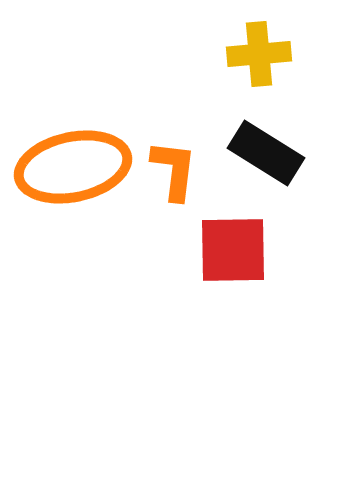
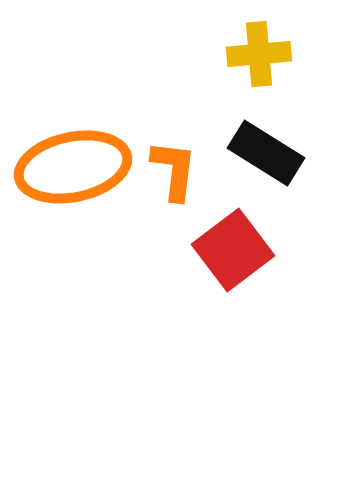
red square: rotated 36 degrees counterclockwise
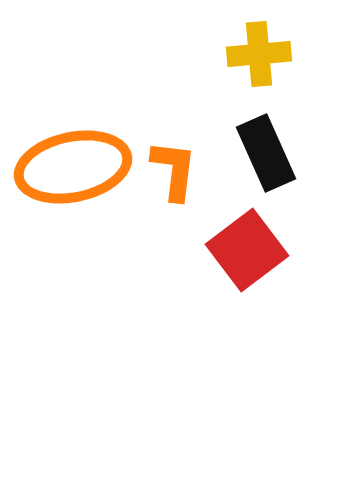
black rectangle: rotated 34 degrees clockwise
red square: moved 14 px right
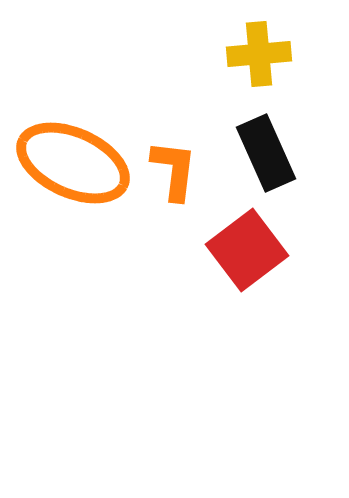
orange ellipse: moved 4 px up; rotated 36 degrees clockwise
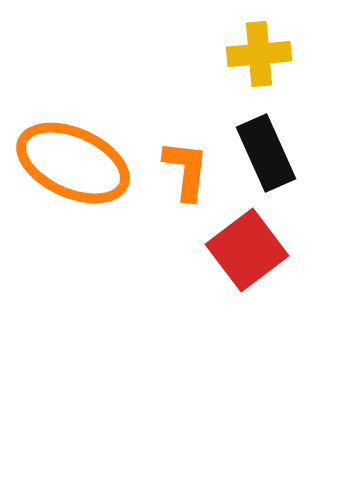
orange L-shape: moved 12 px right
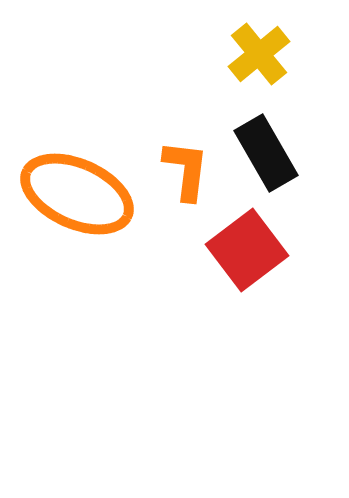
yellow cross: rotated 34 degrees counterclockwise
black rectangle: rotated 6 degrees counterclockwise
orange ellipse: moved 4 px right, 31 px down
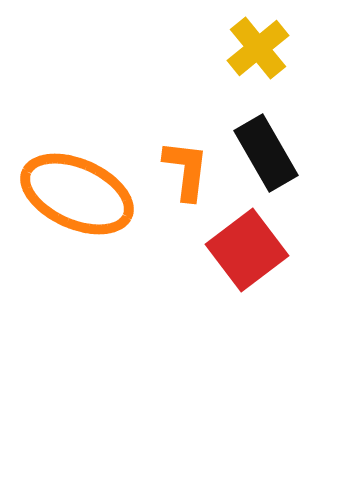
yellow cross: moved 1 px left, 6 px up
